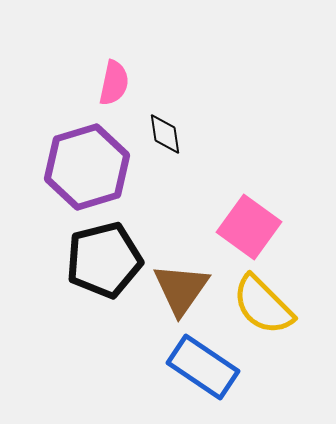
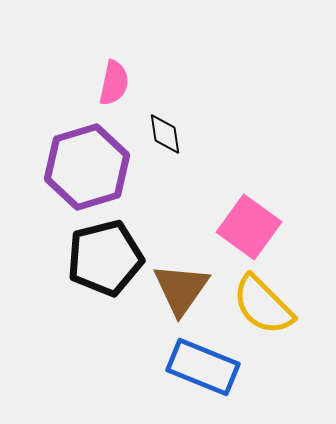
black pentagon: moved 1 px right, 2 px up
blue rectangle: rotated 12 degrees counterclockwise
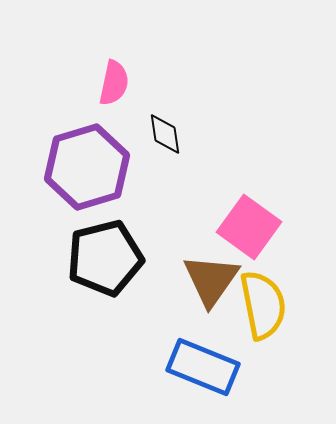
brown triangle: moved 30 px right, 9 px up
yellow semicircle: rotated 146 degrees counterclockwise
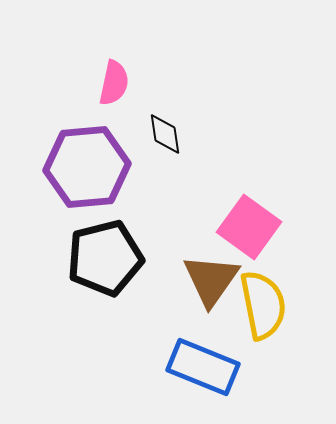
purple hexagon: rotated 12 degrees clockwise
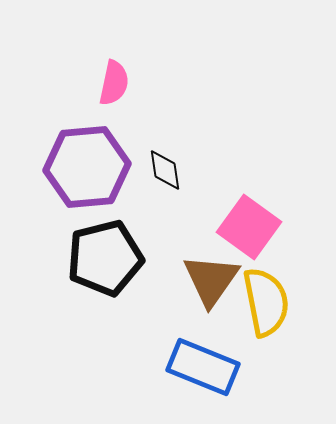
black diamond: moved 36 px down
yellow semicircle: moved 3 px right, 3 px up
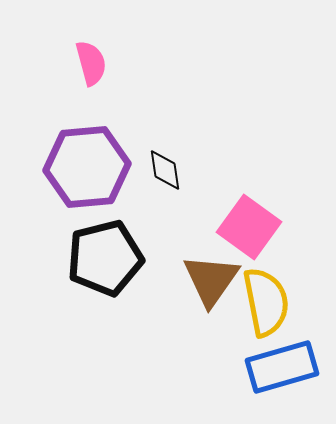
pink semicircle: moved 23 px left, 20 px up; rotated 27 degrees counterclockwise
blue rectangle: moved 79 px right; rotated 38 degrees counterclockwise
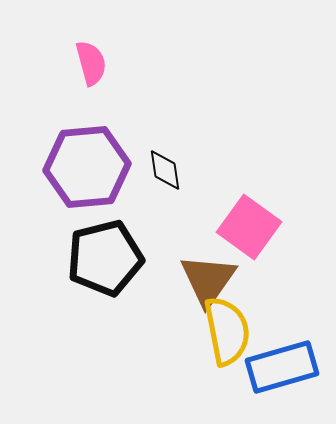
brown triangle: moved 3 px left
yellow semicircle: moved 39 px left, 29 px down
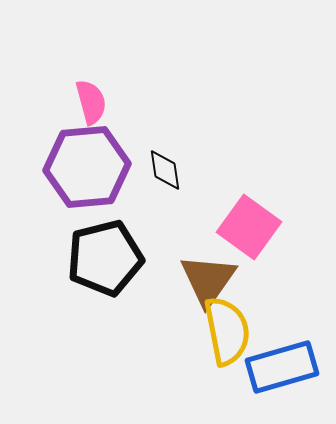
pink semicircle: moved 39 px down
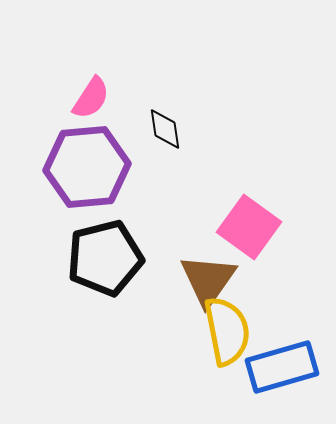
pink semicircle: moved 4 px up; rotated 48 degrees clockwise
black diamond: moved 41 px up
